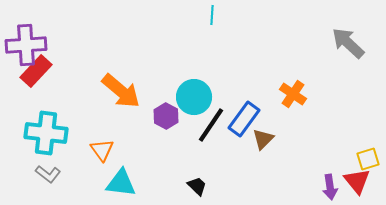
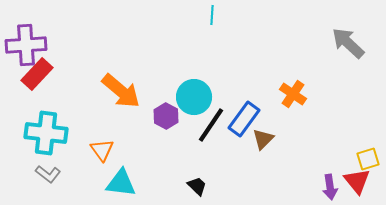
red rectangle: moved 1 px right, 3 px down
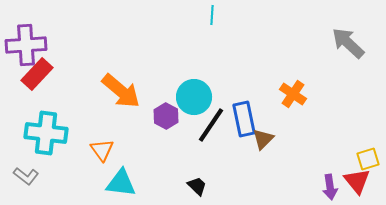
blue rectangle: rotated 48 degrees counterclockwise
gray L-shape: moved 22 px left, 2 px down
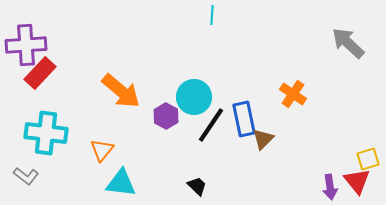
red rectangle: moved 3 px right, 1 px up
orange triangle: rotated 15 degrees clockwise
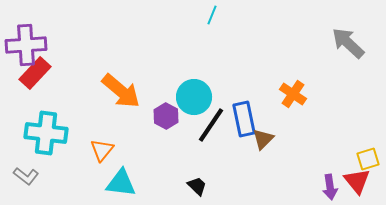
cyan line: rotated 18 degrees clockwise
red rectangle: moved 5 px left
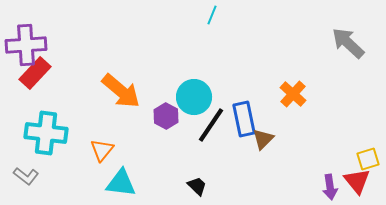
orange cross: rotated 8 degrees clockwise
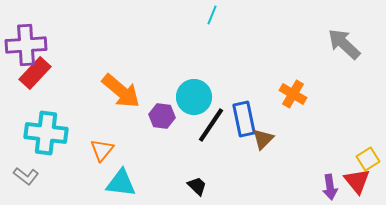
gray arrow: moved 4 px left, 1 px down
orange cross: rotated 12 degrees counterclockwise
purple hexagon: moved 4 px left; rotated 20 degrees counterclockwise
yellow square: rotated 15 degrees counterclockwise
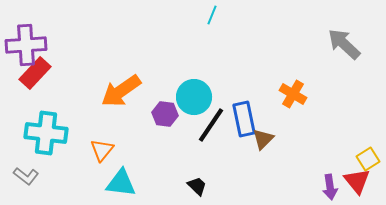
orange arrow: rotated 105 degrees clockwise
purple hexagon: moved 3 px right, 2 px up
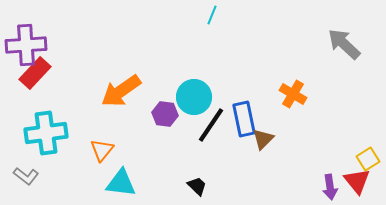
cyan cross: rotated 15 degrees counterclockwise
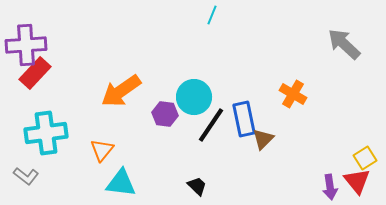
yellow square: moved 3 px left, 1 px up
